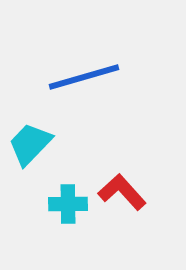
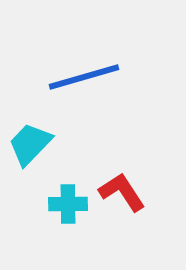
red L-shape: rotated 9 degrees clockwise
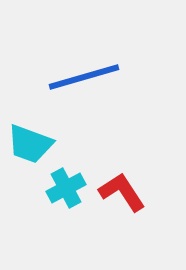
cyan trapezoid: rotated 114 degrees counterclockwise
cyan cross: moved 2 px left, 16 px up; rotated 27 degrees counterclockwise
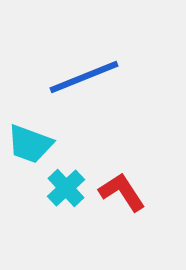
blue line: rotated 6 degrees counterclockwise
cyan cross: rotated 15 degrees counterclockwise
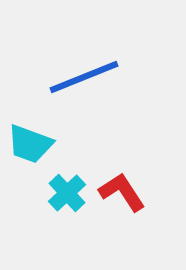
cyan cross: moved 1 px right, 5 px down
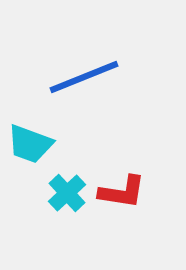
red L-shape: rotated 132 degrees clockwise
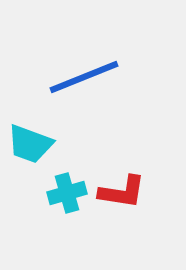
cyan cross: rotated 27 degrees clockwise
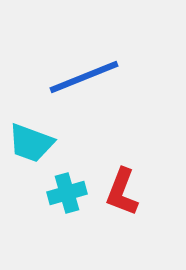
cyan trapezoid: moved 1 px right, 1 px up
red L-shape: rotated 102 degrees clockwise
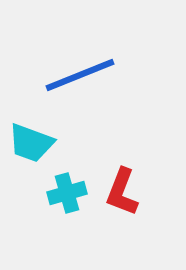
blue line: moved 4 px left, 2 px up
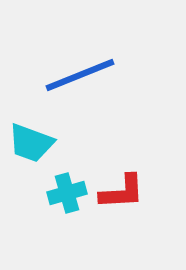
red L-shape: rotated 114 degrees counterclockwise
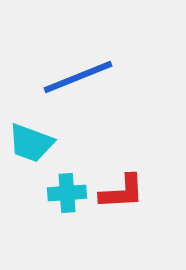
blue line: moved 2 px left, 2 px down
cyan cross: rotated 12 degrees clockwise
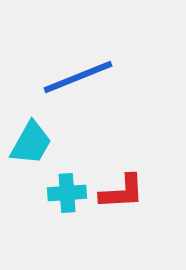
cyan trapezoid: rotated 81 degrees counterclockwise
